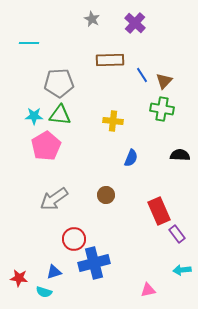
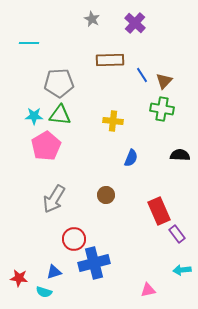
gray arrow: rotated 24 degrees counterclockwise
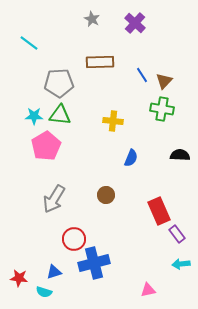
cyan line: rotated 36 degrees clockwise
brown rectangle: moved 10 px left, 2 px down
cyan arrow: moved 1 px left, 6 px up
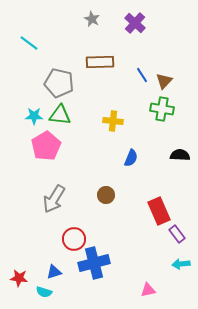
gray pentagon: rotated 16 degrees clockwise
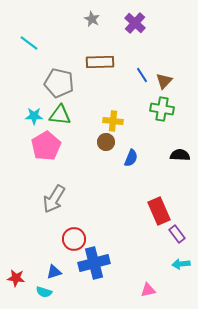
brown circle: moved 53 px up
red star: moved 3 px left
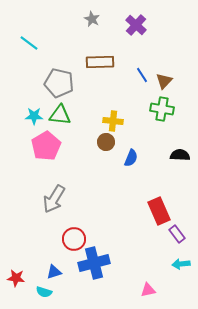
purple cross: moved 1 px right, 2 px down
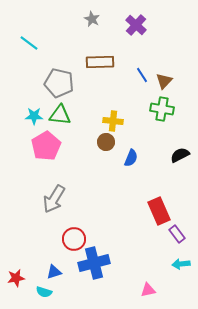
black semicircle: rotated 30 degrees counterclockwise
red star: rotated 18 degrees counterclockwise
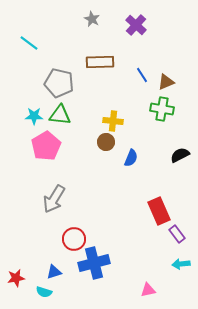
brown triangle: moved 2 px right, 1 px down; rotated 24 degrees clockwise
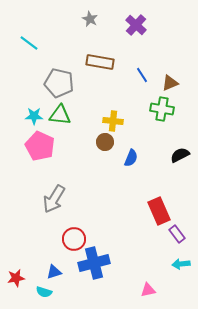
gray star: moved 2 px left
brown rectangle: rotated 12 degrees clockwise
brown triangle: moved 4 px right, 1 px down
brown circle: moved 1 px left
pink pentagon: moved 6 px left; rotated 16 degrees counterclockwise
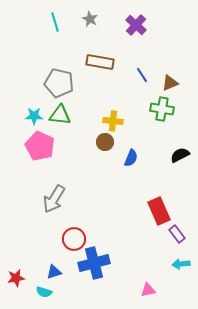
cyan line: moved 26 px right, 21 px up; rotated 36 degrees clockwise
